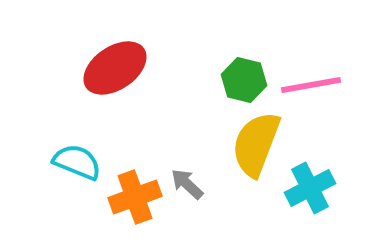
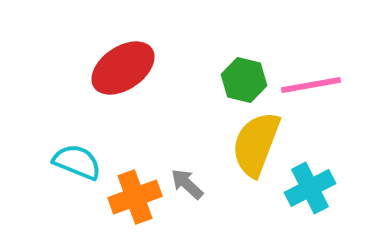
red ellipse: moved 8 px right
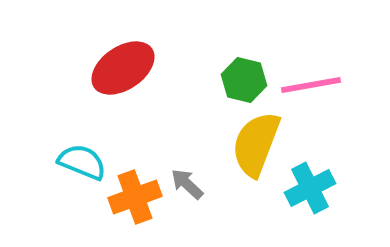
cyan semicircle: moved 5 px right
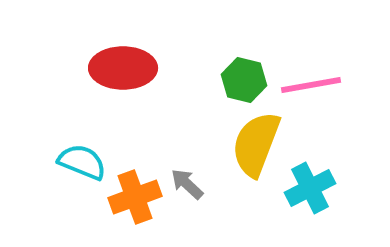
red ellipse: rotated 34 degrees clockwise
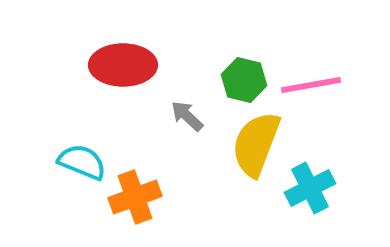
red ellipse: moved 3 px up
gray arrow: moved 68 px up
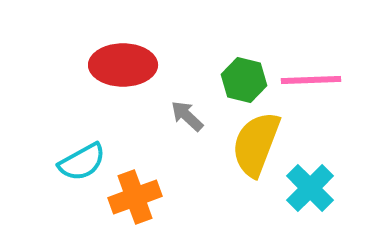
pink line: moved 5 px up; rotated 8 degrees clockwise
cyan semicircle: rotated 129 degrees clockwise
cyan cross: rotated 18 degrees counterclockwise
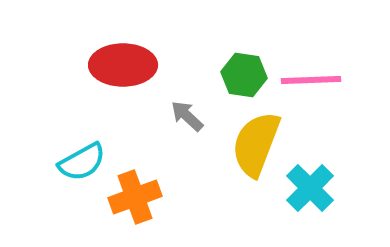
green hexagon: moved 5 px up; rotated 6 degrees counterclockwise
